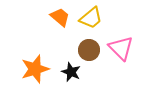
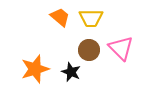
yellow trapezoid: rotated 40 degrees clockwise
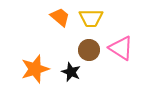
pink triangle: rotated 12 degrees counterclockwise
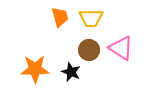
orange trapezoid: rotated 35 degrees clockwise
orange star: rotated 16 degrees clockwise
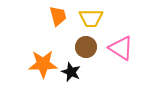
orange trapezoid: moved 2 px left, 1 px up
brown circle: moved 3 px left, 3 px up
orange star: moved 8 px right, 5 px up
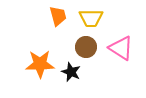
orange star: moved 3 px left
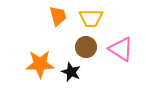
pink triangle: moved 1 px down
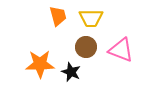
pink triangle: moved 1 px down; rotated 12 degrees counterclockwise
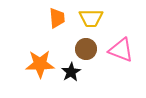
orange trapezoid: moved 1 px left, 2 px down; rotated 10 degrees clockwise
brown circle: moved 2 px down
black star: rotated 18 degrees clockwise
